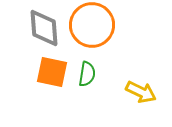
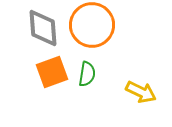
gray diamond: moved 1 px left
orange square: rotated 32 degrees counterclockwise
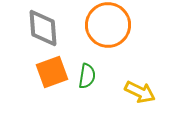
orange circle: moved 16 px right
green semicircle: moved 2 px down
yellow arrow: moved 1 px left
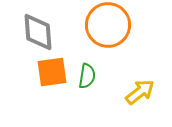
gray diamond: moved 5 px left, 4 px down
orange square: rotated 12 degrees clockwise
yellow arrow: rotated 64 degrees counterclockwise
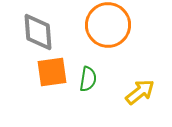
green semicircle: moved 1 px right, 3 px down
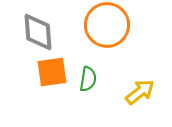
orange circle: moved 1 px left
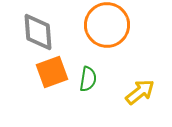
orange square: rotated 12 degrees counterclockwise
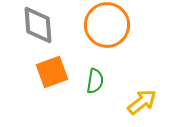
gray diamond: moved 7 px up
green semicircle: moved 7 px right, 2 px down
yellow arrow: moved 2 px right, 10 px down
